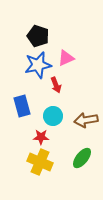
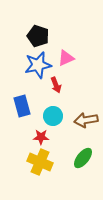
green ellipse: moved 1 px right
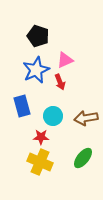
pink triangle: moved 1 px left, 2 px down
blue star: moved 2 px left, 5 px down; rotated 12 degrees counterclockwise
red arrow: moved 4 px right, 3 px up
brown arrow: moved 2 px up
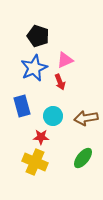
blue star: moved 2 px left, 2 px up
yellow cross: moved 5 px left
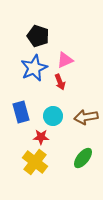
blue rectangle: moved 1 px left, 6 px down
brown arrow: moved 1 px up
yellow cross: rotated 15 degrees clockwise
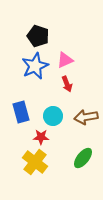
blue star: moved 1 px right, 2 px up
red arrow: moved 7 px right, 2 px down
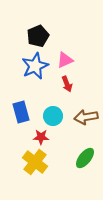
black pentagon: rotated 30 degrees clockwise
green ellipse: moved 2 px right
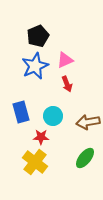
brown arrow: moved 2 px right, 5 px down
